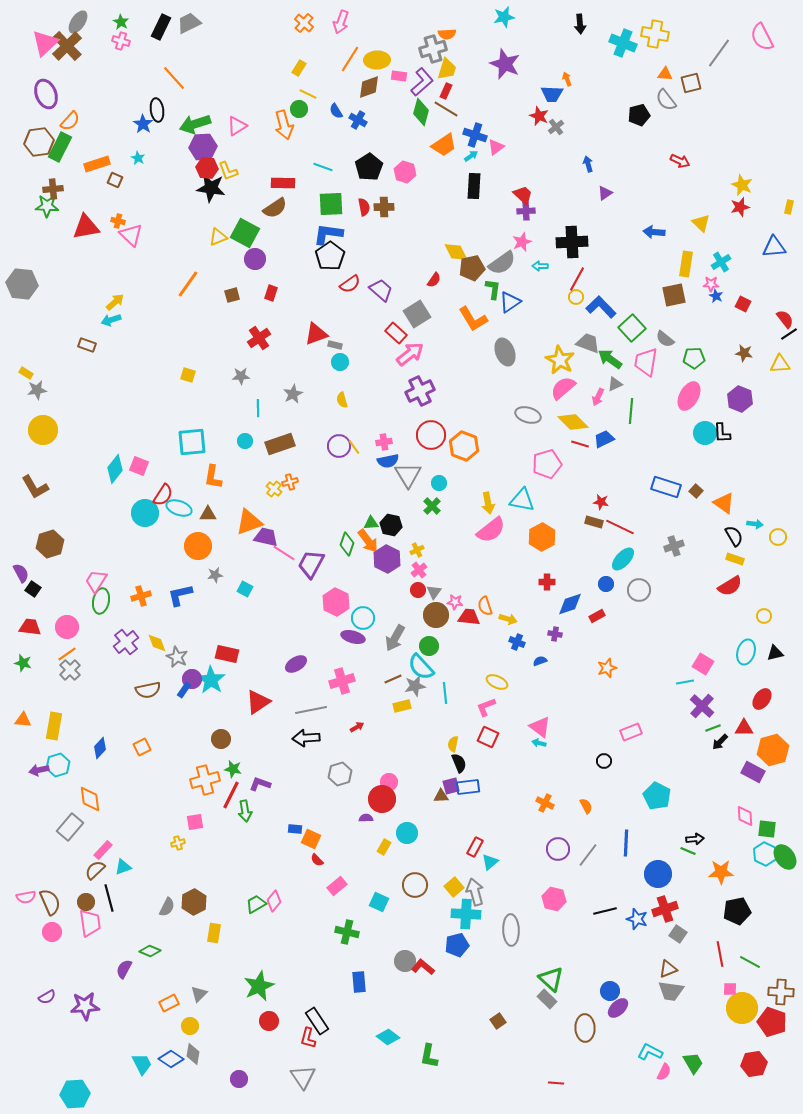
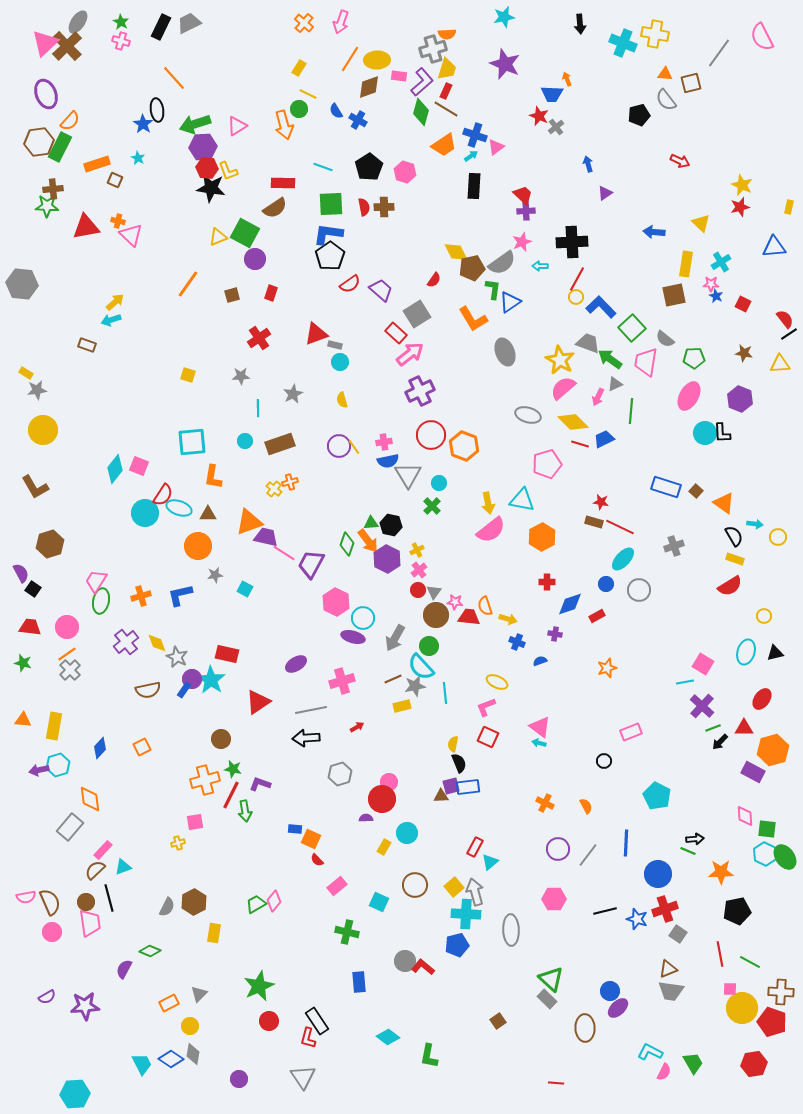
pink hexagon at (554, 899): rotated 15 degrees counterclockwise
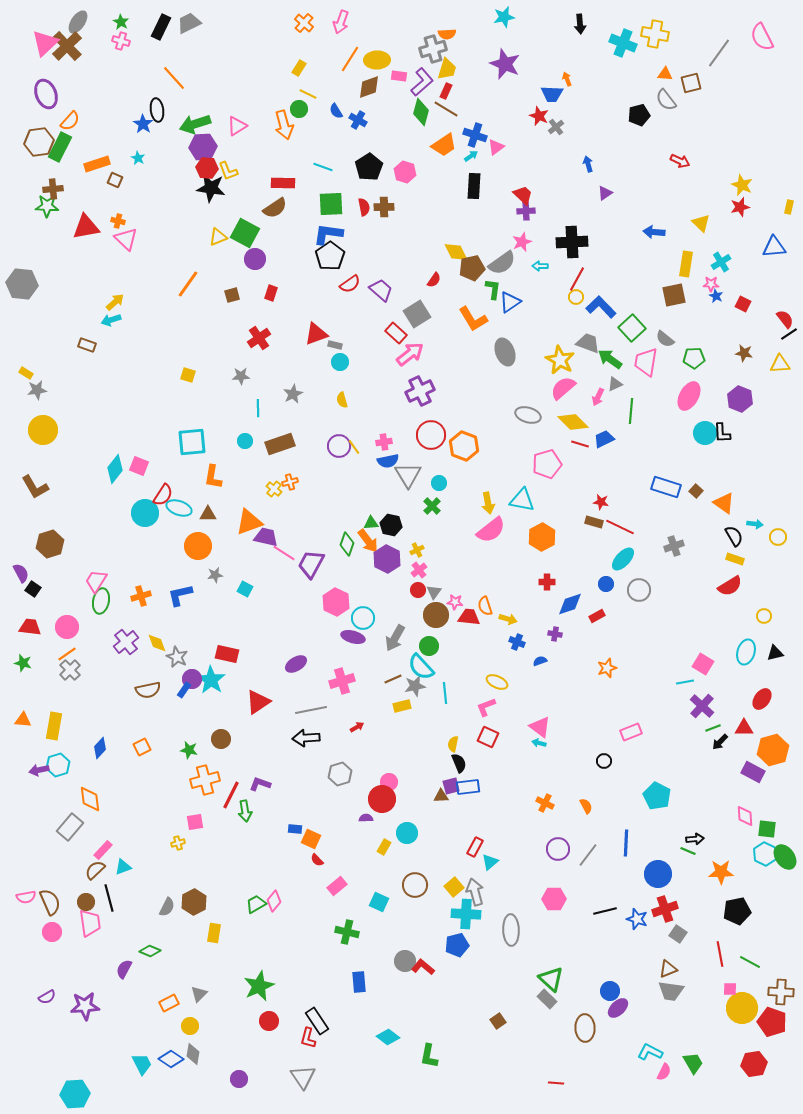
pink triangle at (131, 235): moved 5 px left, 4 px down
green star at (233, 769): moved 44 px left, 19 px up
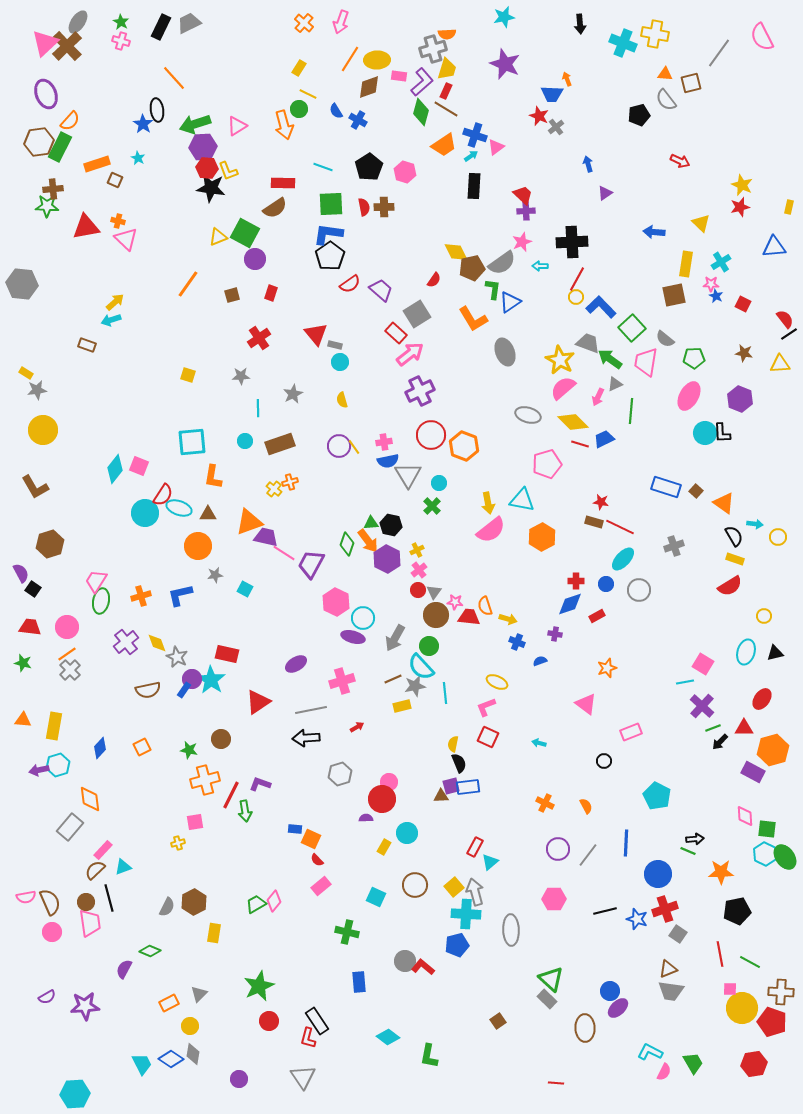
red triangle at (316, 334): rotated 50 degrees counterclockwise
red cross at (547, 582): moved 29 px right, 1 px up
pink triangle at (540, 727): moved 46 px right, 23 px up
pink rectangle at (337, 886): moved 16 px left
cyan square at (379, 902): moved 3 px left, 5 px up
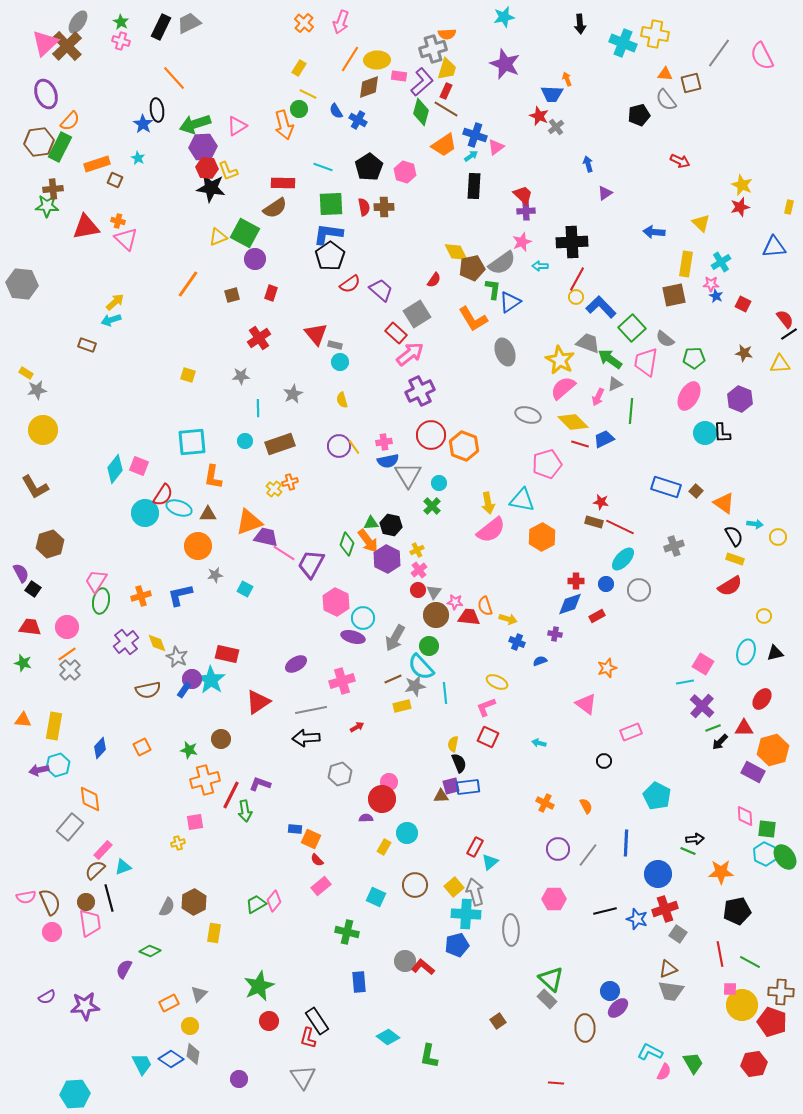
pink semicircle at (762, 37): moved 19 px down
yellow circle at (742, 1008): moved 3 px up
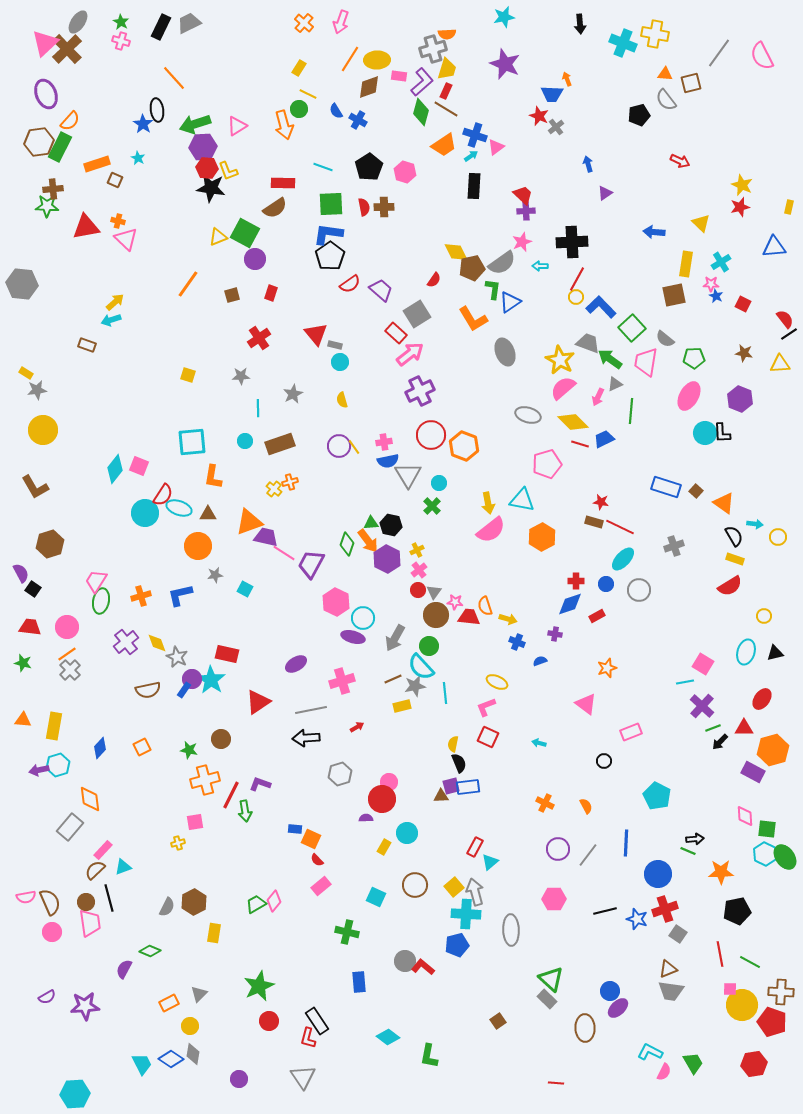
brown cross at (67, 46): moved 3 px down
